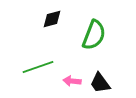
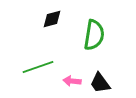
green semicircle: rotated 12 degrees counterclockwise
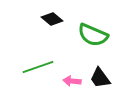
black diamond: rotated 55 degrees clockwise
green semicircle: moved 1 px left; rotated 104 degrees clockwise
black trapezoid: moved 5 px up
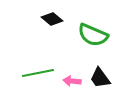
green line: moved 6 px down; rotated 8 degrees clockwise
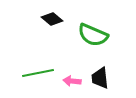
black trapezoid: rotated 30 degrees clockwise
